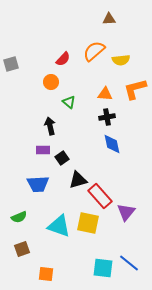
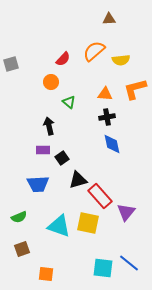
black arrow: moved 1 px left
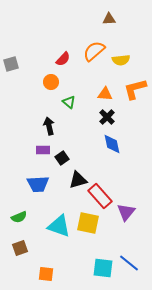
black cross: rotated 35 degrees counterclockwise
brown square: moved 2 px left, 1 px up
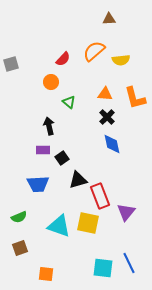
orange L-shape: moved 9 px down; rotated 90 degrees counterclockwise
red rectangle: rotated 20 degrees clockwise
blue line: rotated 25 degrees clockwise
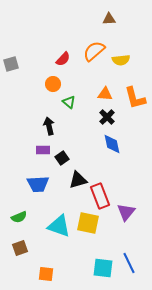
orange circle: moved 2 px right, 2 px down
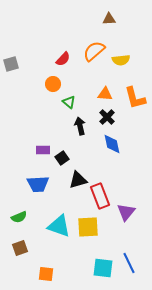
black arrow: moved 31 px right
yellow square: moved 4 px down; rotated 15 degrees counterclockwise
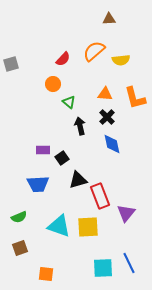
purple triangle: moved 1 px down
cyan square: rotated 10 degrees counterclockwise
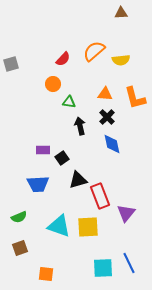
brown triangle: moved 12 px right, 6 px up
green triangle: rotated 32 degrees counterclockwise
